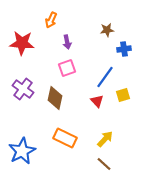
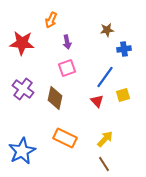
brown line: rotated 14 degrees clockwise
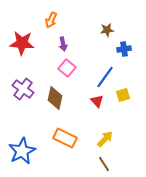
purple arrow: moved 4 px left, 2 px down
pink square: rotated 30 degrees counterclockwise
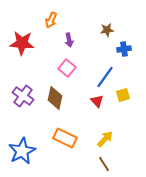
purple arrow: moved 6 px right, 4 px up
purple cross: moved 7 px down
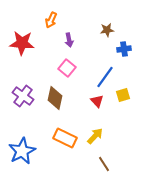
yellow arrow: moved 10 px left, 3 px up
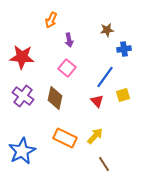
red star: moved 14 px down
